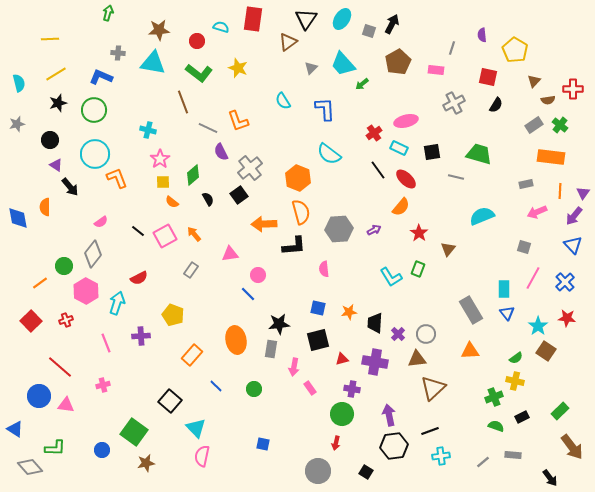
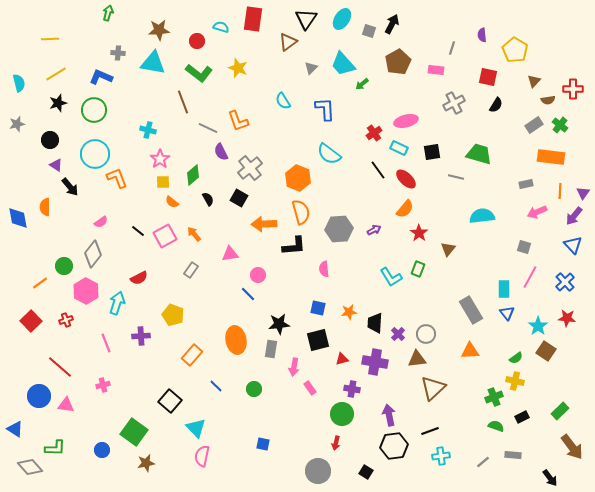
black square at (239, 195): moved 3 px down; rotated 24 degrees counterclockwise
orange semicircle at (401, 207): moved 4 px right, 2 px down
cyan semicircle at (482, 216): rotated 15 degrees clockwise
pink line at (533, 278): moved 3 px left, 1 px up
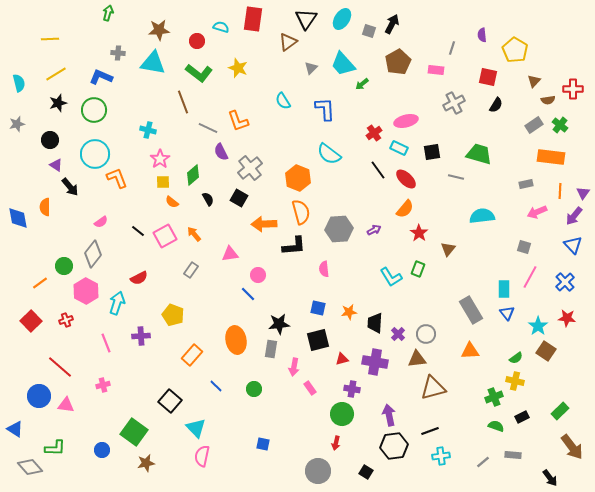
brown triangle at (433, 388): rotated 28 degrees clockwise
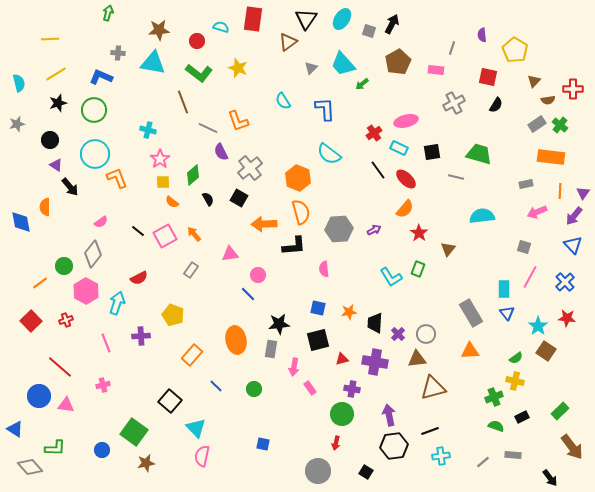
gray rectangle at (534, 125): moved 3 px right, 1 px up
blue diamond at (18, 218): moved 3 px right, 4 px down
gray rectangle at (471, 310): moved 3 px down
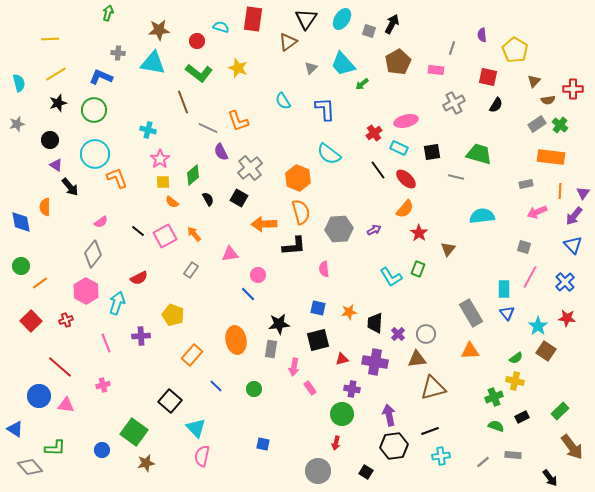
green circle at (64, 266): moved 43 px left
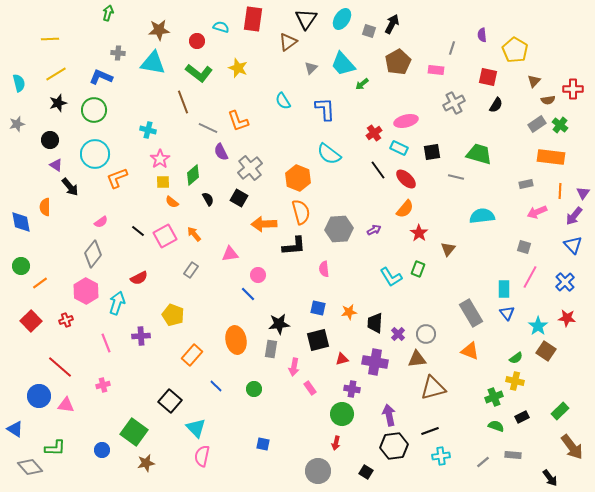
orange L-shape at (117, 178): rotated 90 degrees counterclockwise
orange triangle at (470, 351): rotated 24 degrees clockwise
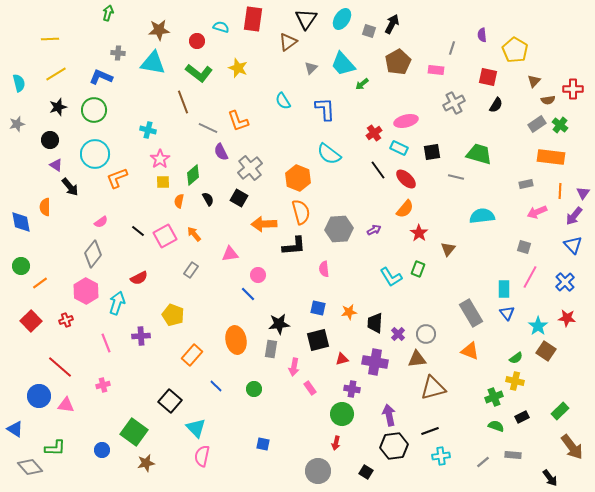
black star at (58, 103): moved 4 px down
orange semicircle at (172, 202): moved 7 px right, 1 px up; rotated 64 degrees clockwise
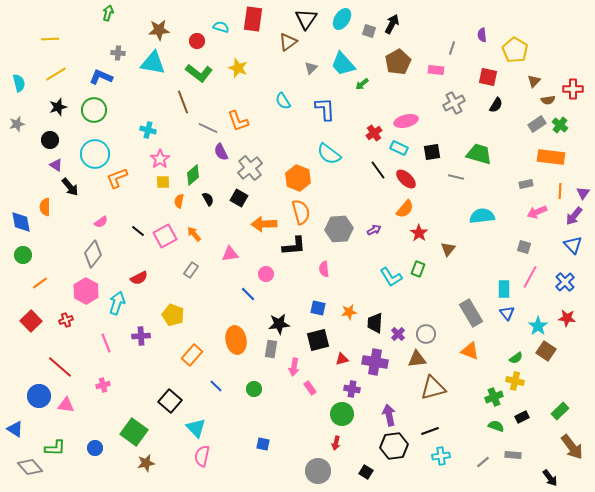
green circle at (21, 266): moved 2 px right, 11 px up
pink circle at (258, 275): moved 8 px right, 1 px up
blue circle at (102, 450): moved 7 px left, 2 px up
